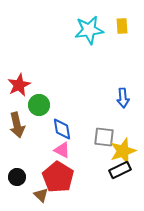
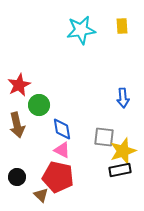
cyan star: moved 8 px left
black rectangle: rotated 15 degrees clockwise
red pentagon: rotated 20 degrees counterclockwise
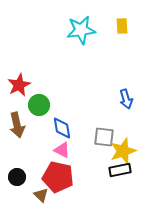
blue arrow: moved 3 px right, 1 px down; rotated 12 degrees counterclockwise
blue diamond: moved 1 px up
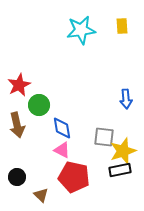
blue arrow: rotated 12 degrees clockwise
red pentagon: moved 16 px right
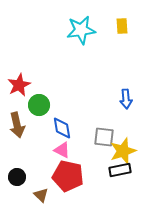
red pentagon: moved 6 px left, 1 px up
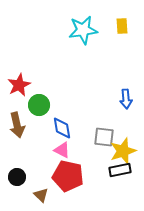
cyan star: moved 2 px right
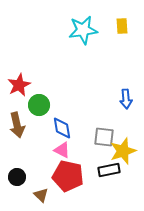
black rectangle: moved 11 px left
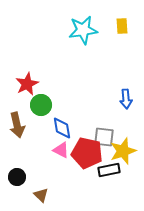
red star: moved 8 px right, 1 px up
green circle: moved 2 px right
pink triangle: moved 1 px left
red pentagon: moved 19 px right, 23 px up
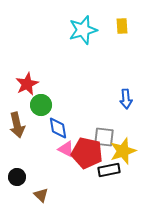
cyan star: rotated 8 degrees counterclockwise
blue diamond: moved 4 px left
pink triangle: moved 5 px right, 1 px up
